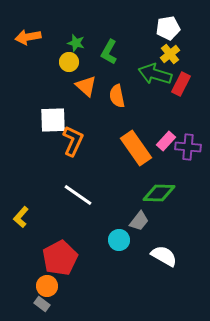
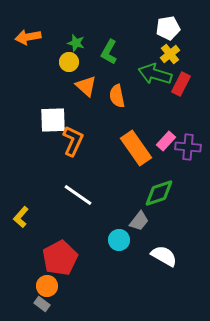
green diamond: rotated 20 degrees counterclockwise
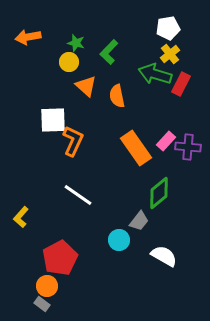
green L-shape: rotated 15 degrees clockwise
green diamond: rotated 20 degrees counterclockwise
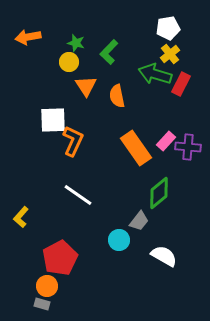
orange triangle: rotated 15 degrees clockwise
gray rectangle: rotated 21 degrees counterclockwise
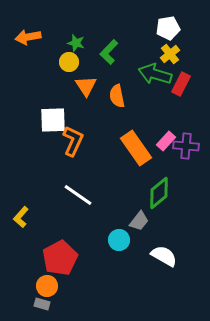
purple cross: moved 2 px left, 1 px up
